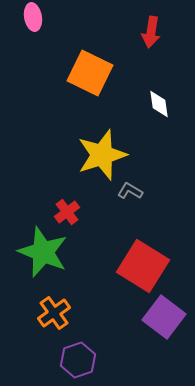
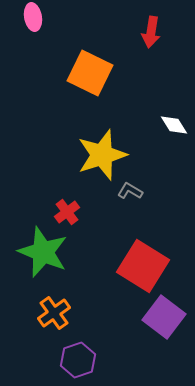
white diamond: moved 15 px right, 21 px down; rotated 24 degrees counterclockwise
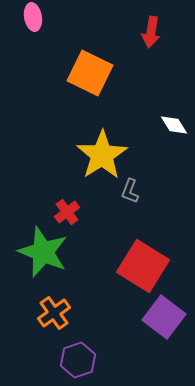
yellow star: rotated 15 degrees counterclockwise
gray L-shape: rotated 100 degrees counterclockwise
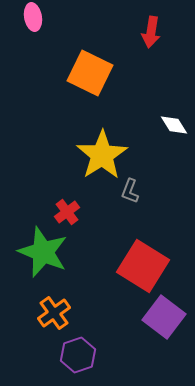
purple hexagon: moved 5 px up
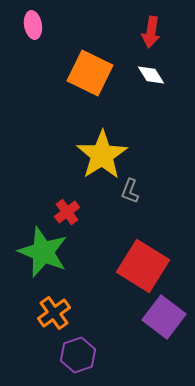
pink ellipse: moved 8 px down
white diamond: moved 23 px left, 50 px up
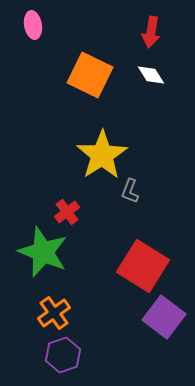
orange square: moved 2 px down
purple hexagon: moved 15 px left
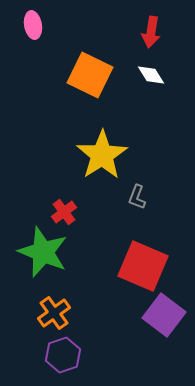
gray L-shape: moved 7 px right, 6 px down
red cross: moved 3 px left
red square: rotated 9 degrees counterclockwise
purple square: moved 2 px up
